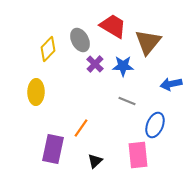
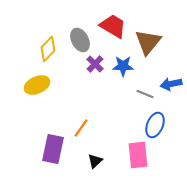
yellow ellipse: moved 1 px right, 7 px up; rotated 65 degrees clockwise
gray line: moved 18 px right, 7 px up
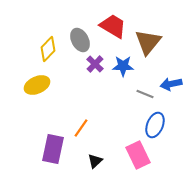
pink rectangle: rotated 20 degrees counterclockwise
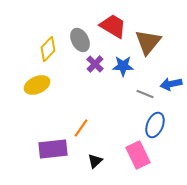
purple rectangle: rotated 72 degrees clockwise
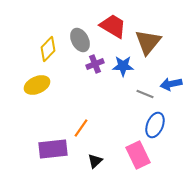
purple cross: rotated 24 degrees clockwise
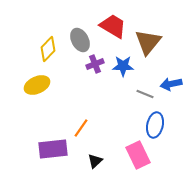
blue ellipse: rotated 10 degrees counterclockwise
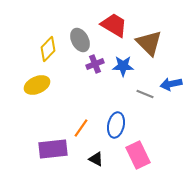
red trapezoid: moved 1 px right, 1 px up
brown triangle: moved 1 px right, 1 px down; rotated 24 degrees counterclockwise
blue ellipse: moved 39 px left
black triangle: moved 1 px right, 2 px up; rotated 49 degrees counterclockwise
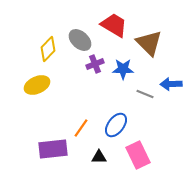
gray ellipse: rotated 20 degrees counterclockwise
blue star: moved 3 px down
blue arrow: rotated 10 degrees clockwise
blue ellipse: rotated 25 degrees clockwise
black triangle: moved 3 px right, 2 px up; rotated 28 degrees counterclockwise
